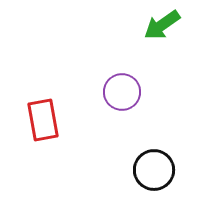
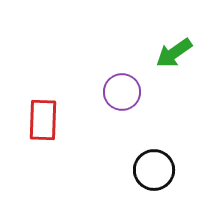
green arrow: moved 12 px right, 28 px down
red rectangle: rotated 12 degrees clockwise
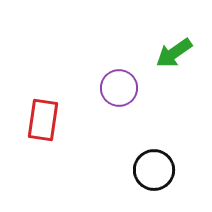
purple circle: moved 3 px left, 4 px up
red rectangle: rotated 6 degrees clockwise
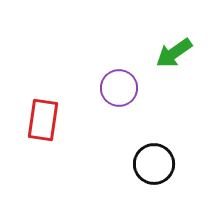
black circle: moved 6 px up
